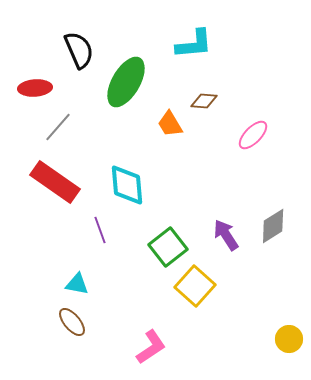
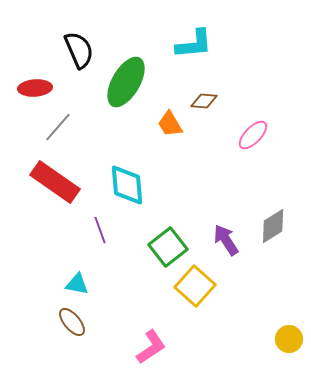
purple arrow: moved 5 px down
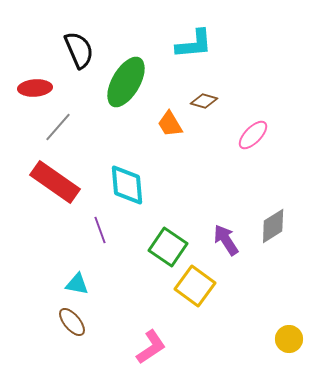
brown diamond: rotated 12 degrees clockwise
green square: rotated 18 degrees counterclockwise
yellow square: rotated 6 degrees counterclockwise
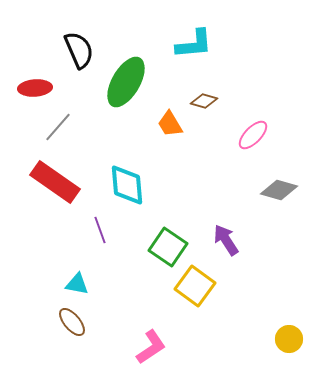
gray diamond: moved 6 px right, 36 px up; rotated 48 degrees clockwise
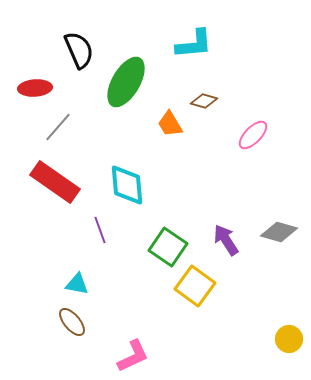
gray diamond: moved 42 px down
pink L-shape: moved 18 px left, 9 px down; rotated 9 degrees clockwise
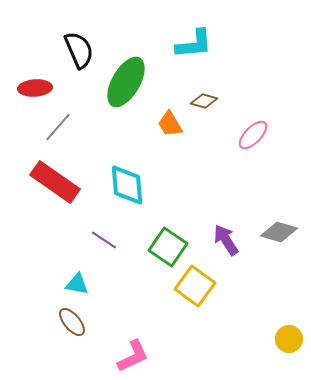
purple line: moved 4 px right, 10 px down; rotated 36 degrees counterclockwise
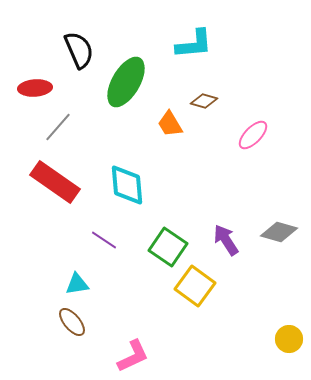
cyan triangle: rotated 20 degrees counterclockwise
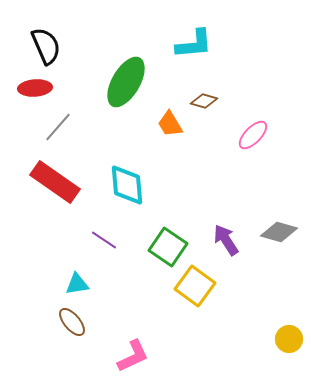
black semicircle: moved 33 px left, 4 px up
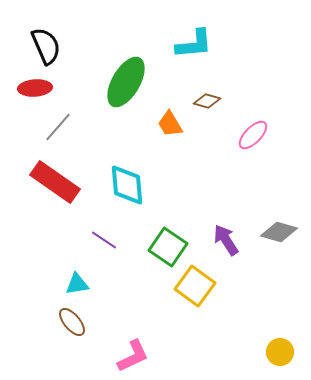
brown diamond: moved 3 px right
yellow circle: moved 9 px left, 13 px down
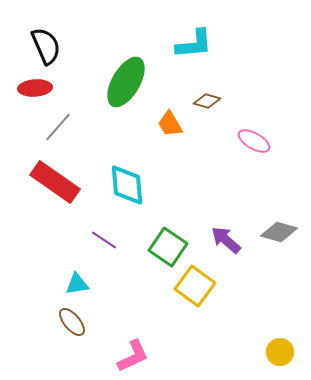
pink ellipse: moved 1 px right, 6 px down; rotated 76 degrees clockwise
purple arrow: rotated 16 degrees counterclockwise
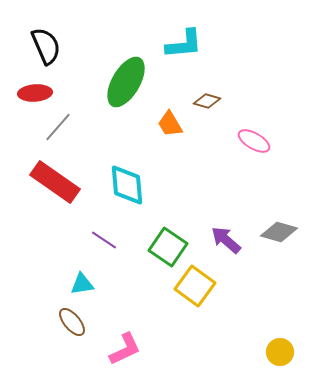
cyan L-shape: moved 10 px left
red ellipse: moved 5 px down
cyan triangle: moved 5 px right
pink L-shape: moved 8 px left, 7 px up
